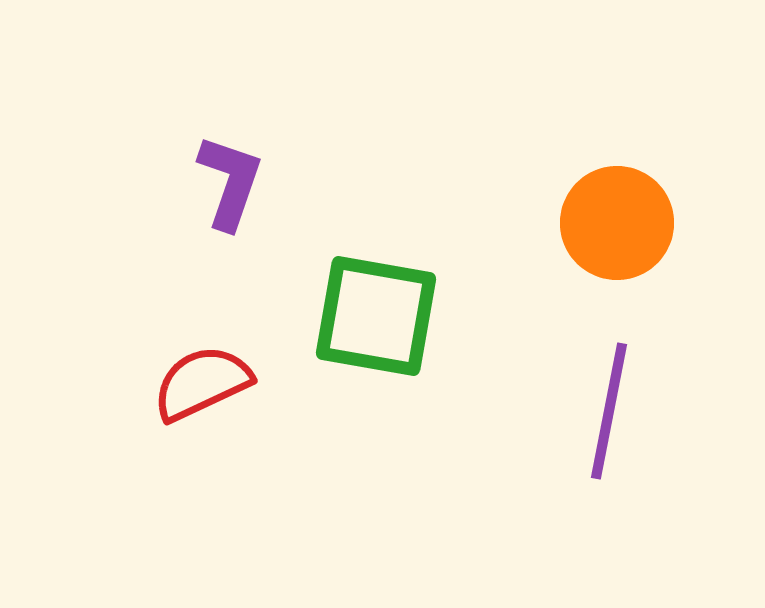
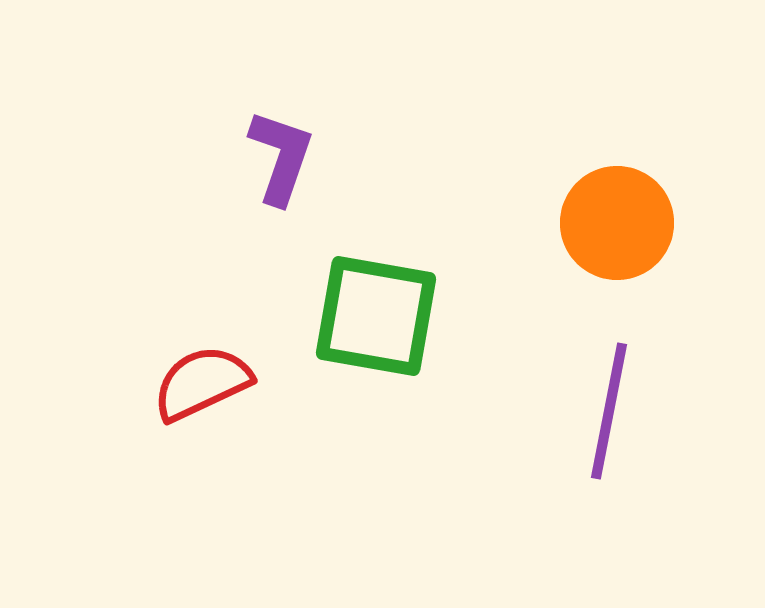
purple L-shape: moved 51 px right, 25 px up
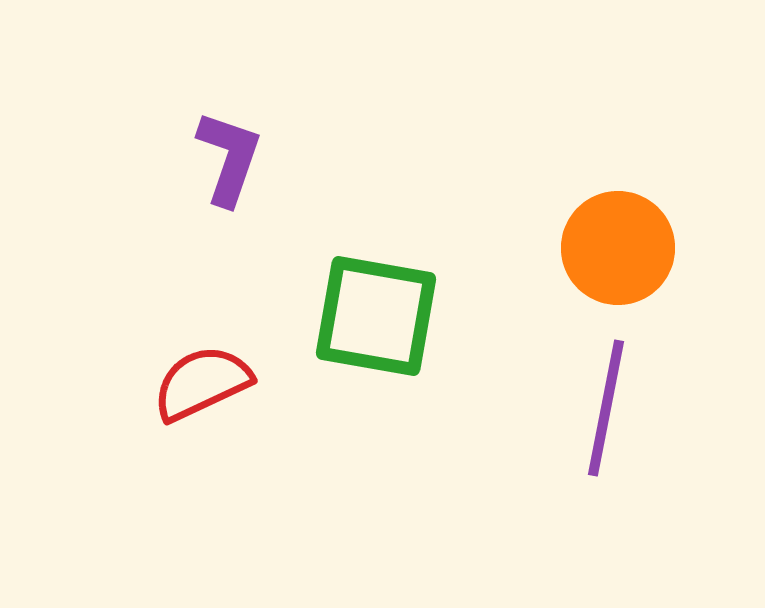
purple L-shape: moved 52 px left, 1 px down
orange circle: moved 1 px right, 25 px down
purple line: moved 3 px left, 3 px up
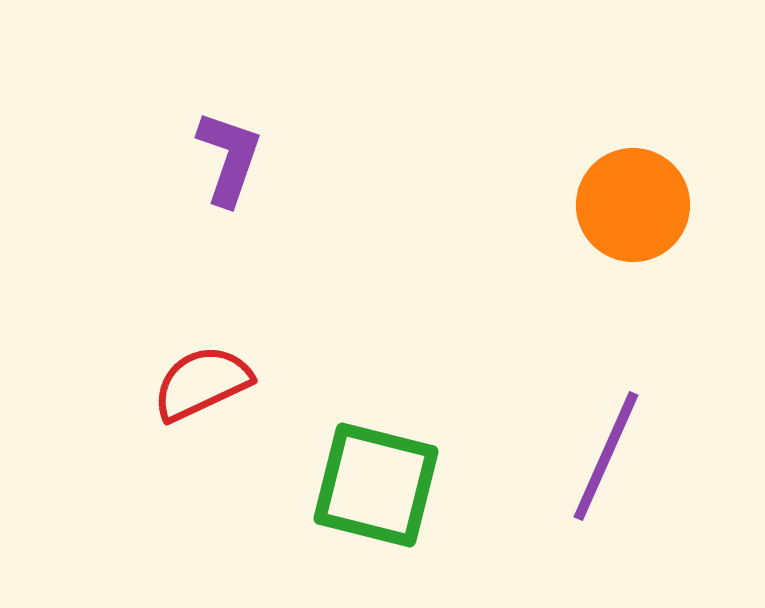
orange circle: moved 15 px right, 43 px up
green square: moved 169 px down; rotated 4 degrees clockwise
purple line: moved 48 px down; rotated 13 degrees clockwise
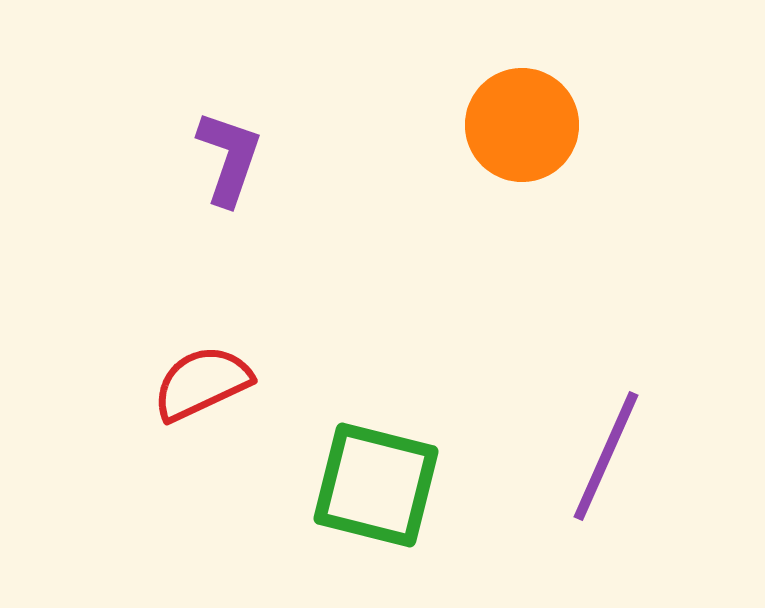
orange circle: moved 111 px left, 80 px up
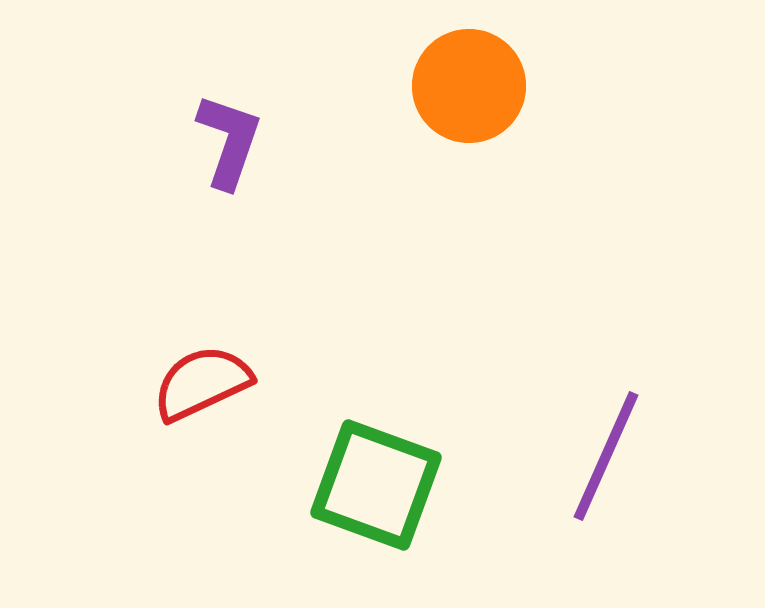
orange circle: moved 53 px left, 39 px up
purple L-shape: moved 17 px up
green square: rotated 6 degrees clockwise
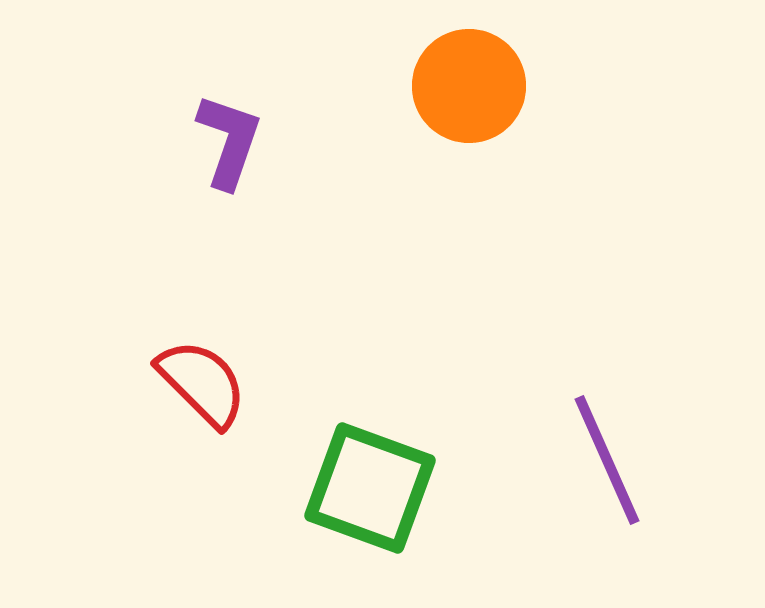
red semicircle: rotated 70 degrees clockwise
purple line: moved 1 px right, 4 px down; rotated 48 degrees counterclockwise
green square: moved 6 px left, 3 px down
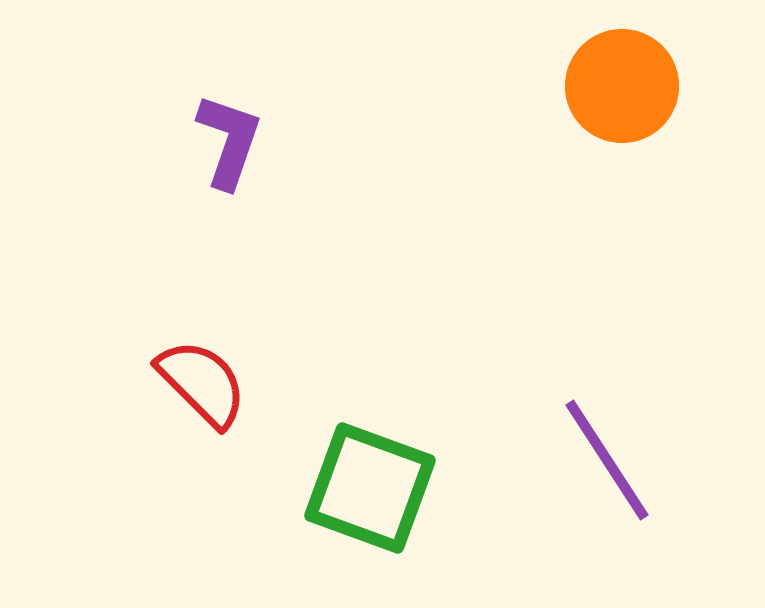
orange circle: moved 153 px right
purple line: rotated 9 degrees counterclockwise
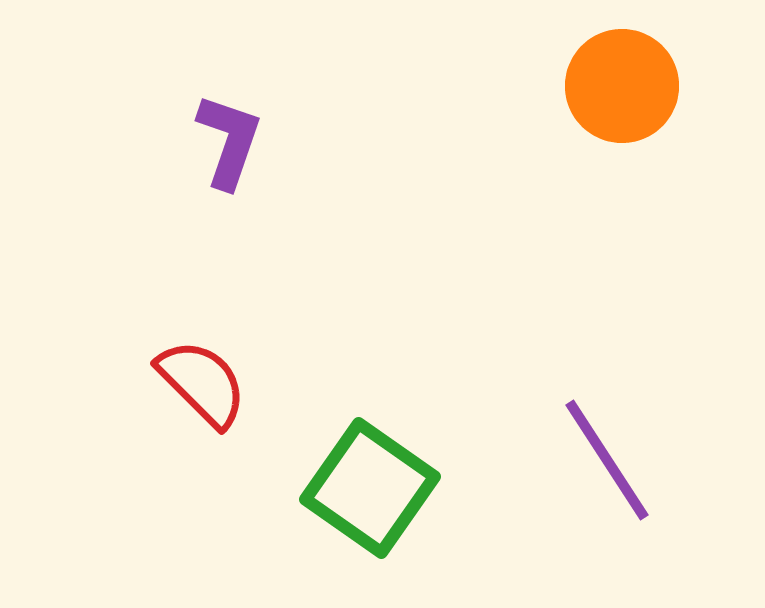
green square: rotated 15 degrees clockwise
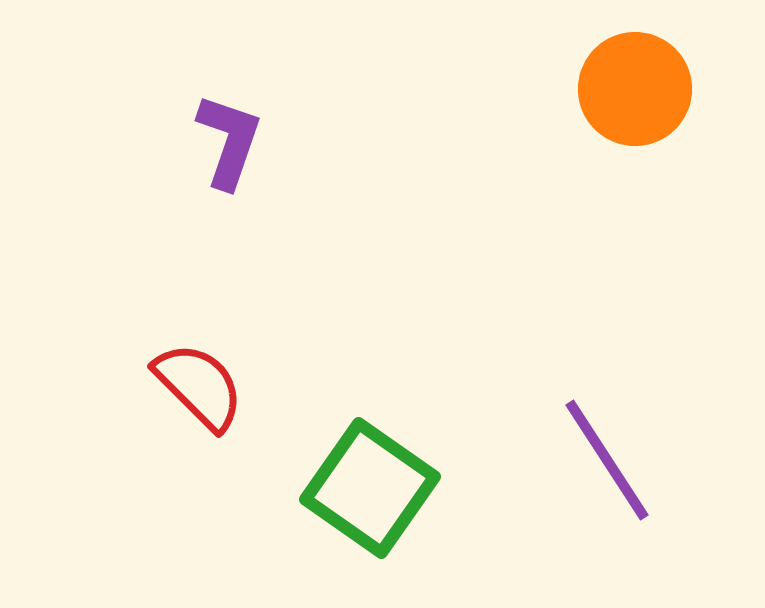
orange circle: moved 13 px right, 3 px down
red semicircle: moved 3 px left, 3 px down
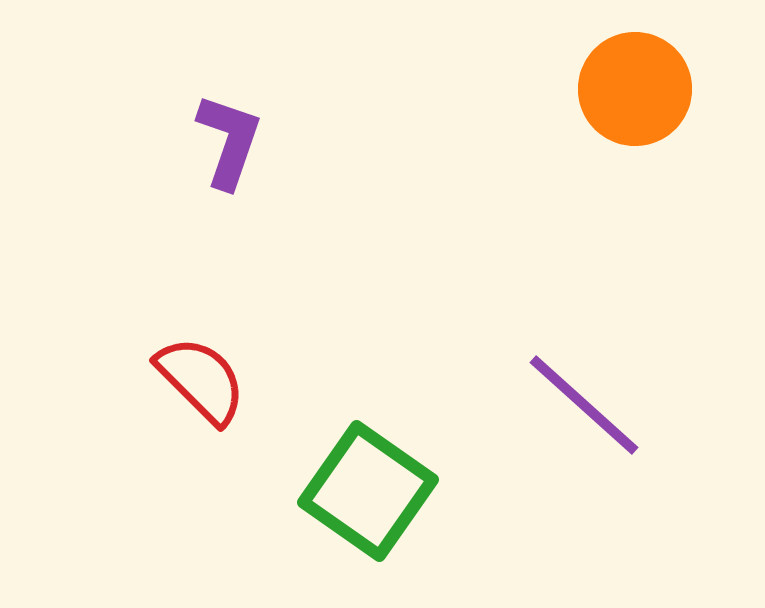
red semicircle: moved 2 px right, 6 px up
purple line: moved 23 px left, 55 px up; rotated 15 degrees counterclockwise
green square: moved 2 px left, 3 px down
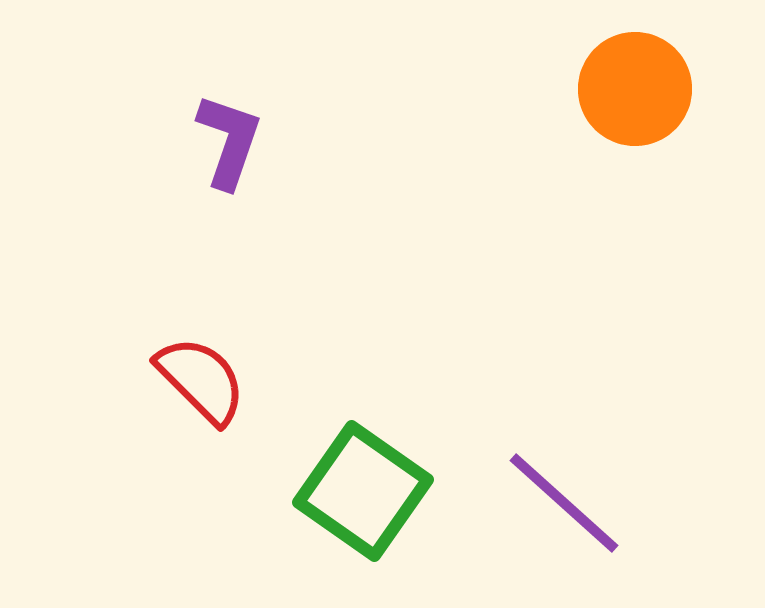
purple line: moved 20 px left, 98 px down
green square: moved 5 px left
